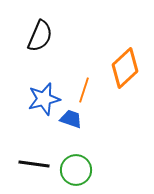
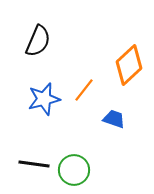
black semicircle: moved 2 px left, 5 px down
orange diamond: moved 4 px right, 3 px up
orange line: rotated 20 degrees clockwise
blue trapezoid: moved 43 px right
green circle: moved 2 px left
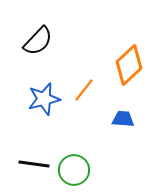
black semicircle: rotated 20 degrees clockwise
blue trapezoid: moved 9 px right; rotated 15 degrees counterclockwise
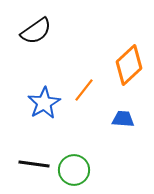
black semicircle: moved 2 px left, 10 px up; rotated 12 degrees clockwise
blue star: moved 4 px down; rotated 16 degrees counterclockwise
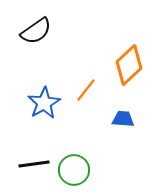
orange line: moved 2 px right
black line: rotated 16 degrees counterclockwise
